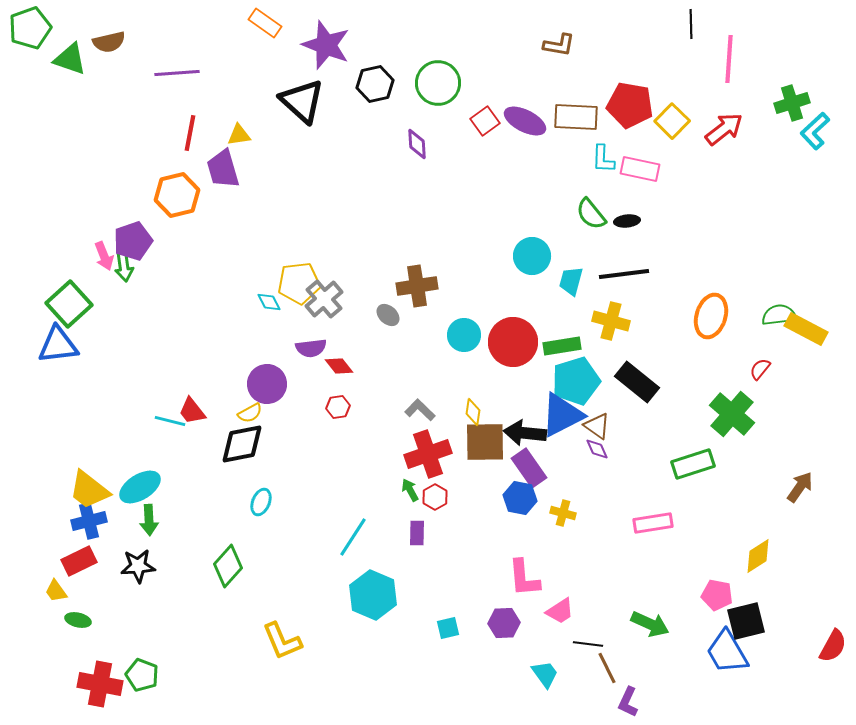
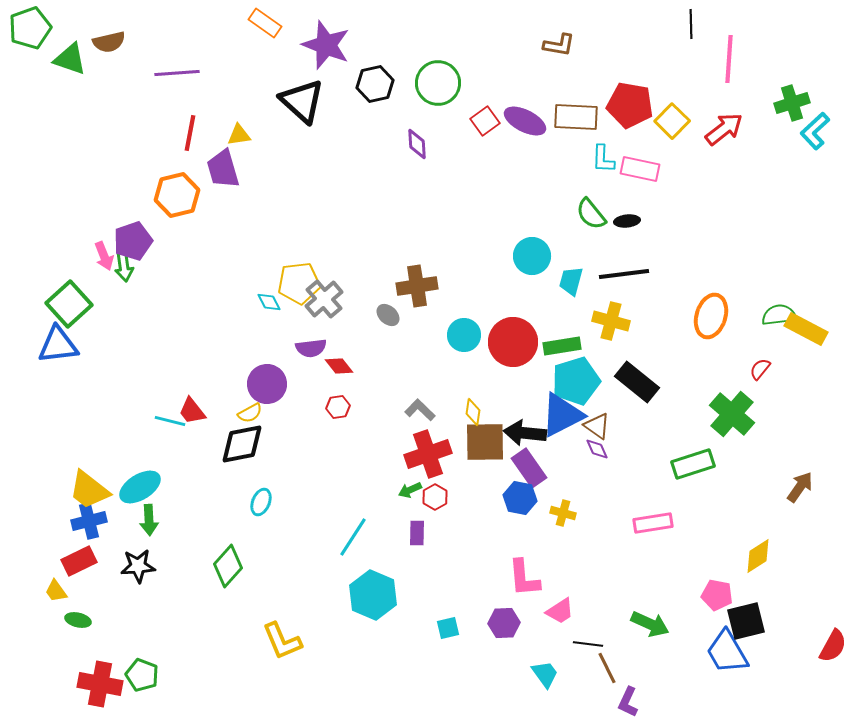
green arrow at (410, 490): rotated 85 degrees counterclockwise
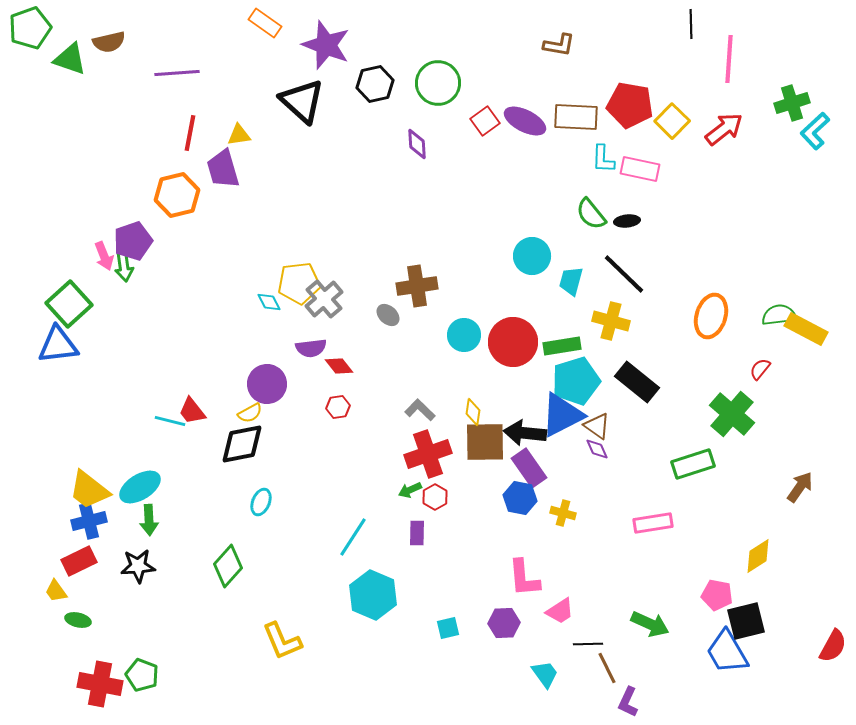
black line at (624, 274): rotated 51 degrees clockwise
black line at (588, 644): rotated 8 degrees counterclockwise
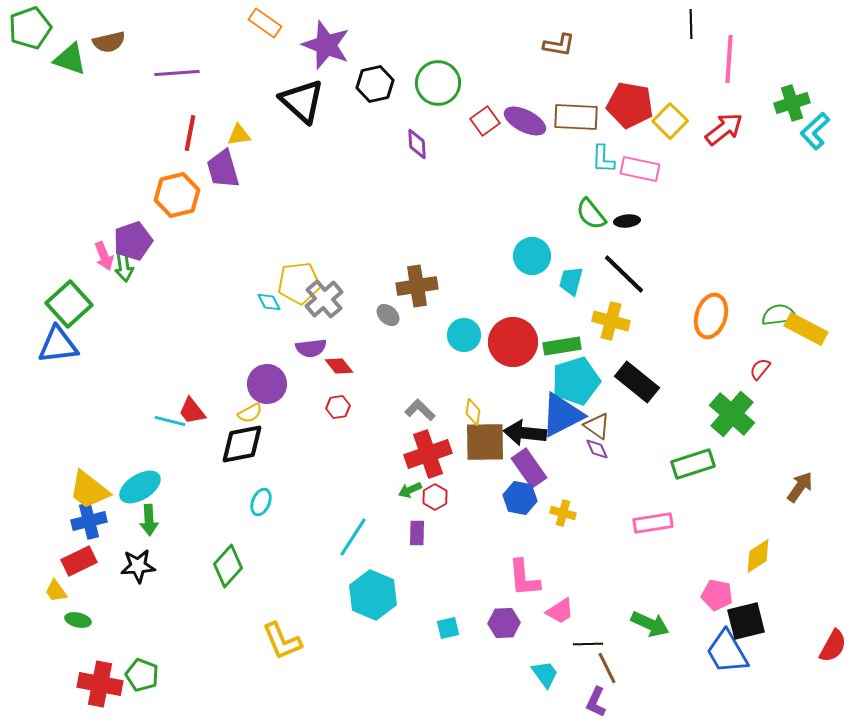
yellow square at (672, 121): moved 2 px left
purple L-shape at (628, 702): moved 32 px left
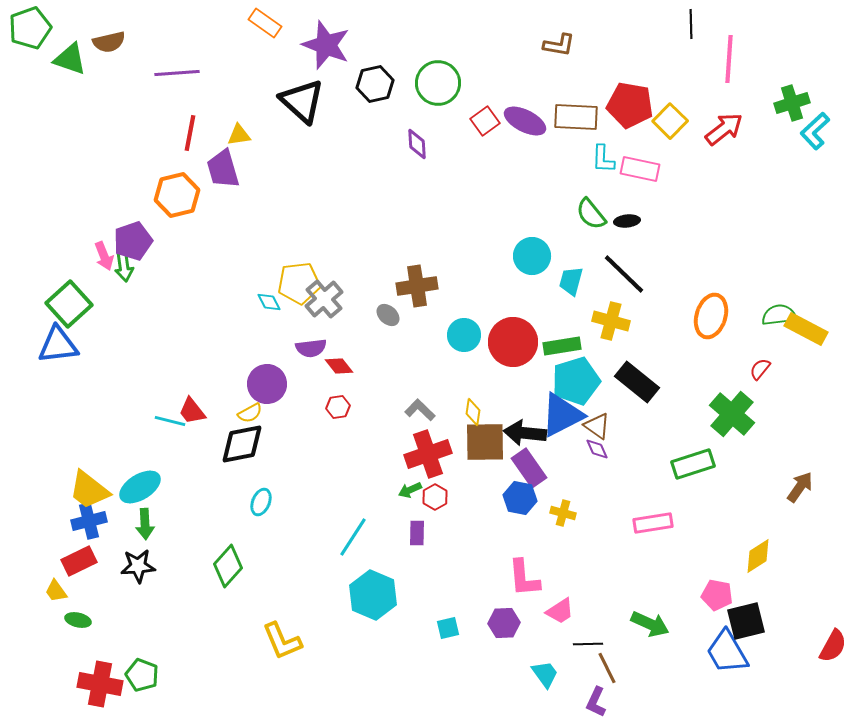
green arrow at (149, 520): moved 4 px left, 4 px down
